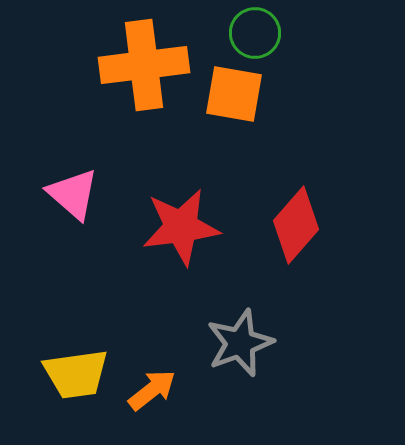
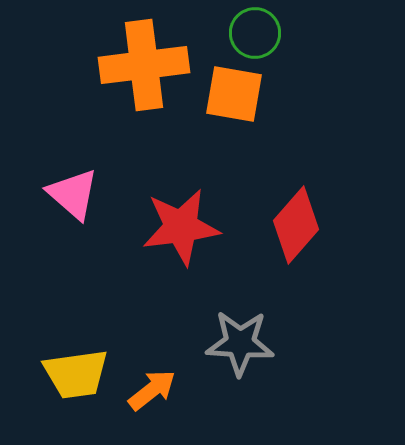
gray star: rotated 24 degrees clockwise
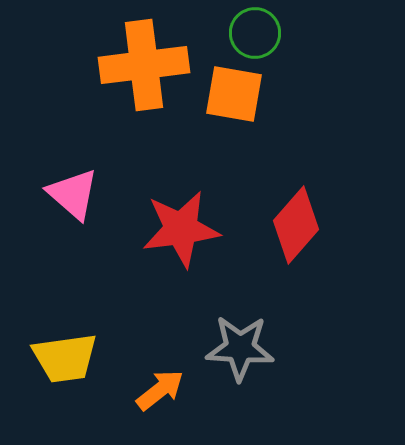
red star: moved 2 px down
gray star: moved 5 px down
yellow trapezoid: moved 11 px left, 16 px up
orange arrow: moved 8 px right
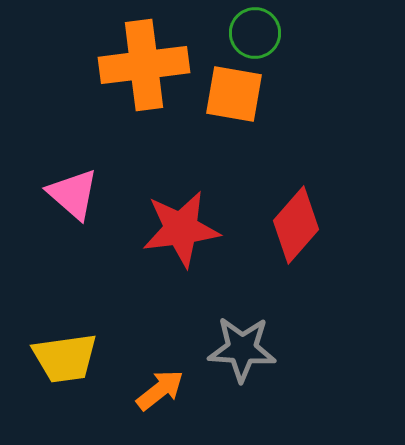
gray star: moved 2 px right, 1 px down
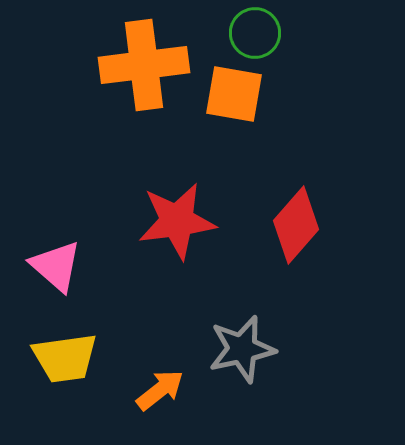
pink triangle: moved 17 px left, 72 px down
red star: moved 4 px left, 8 px up
gray star: rotated 16 degrees counterclockwise
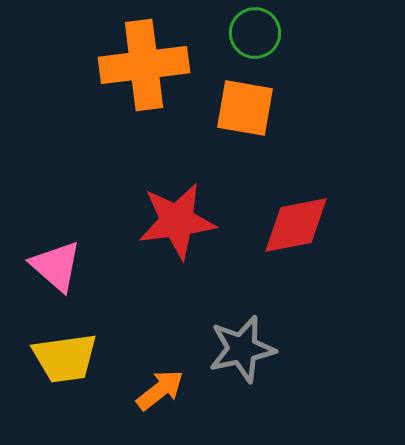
orange square: moved 11 px right, 14 px down
red diamond: rotated 38 degrees clockwise
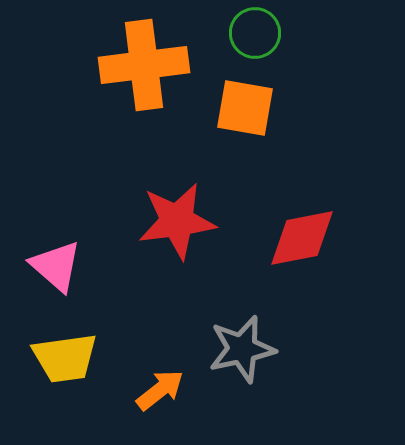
red diamond: moved 6 px right, 13 px down
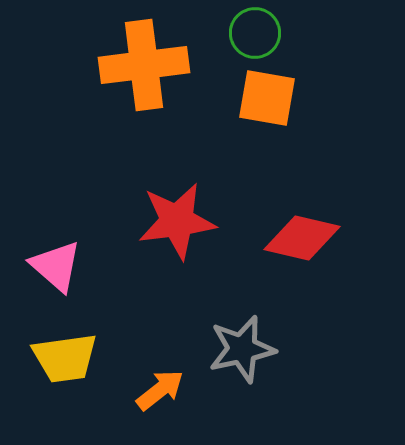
orange square: moved 22 px right, 10 px up
red diamond: rotated 24 degrees clockwise
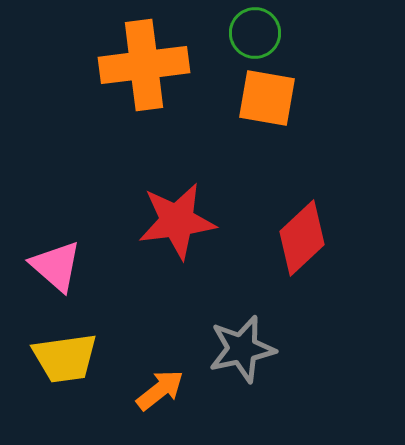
red diamond: rotated 56 degrees counterclockwise
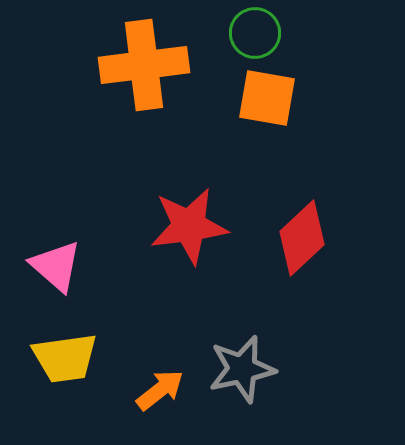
red star: moved 12 px right, 5 px down
gray star: moved 20 px down
